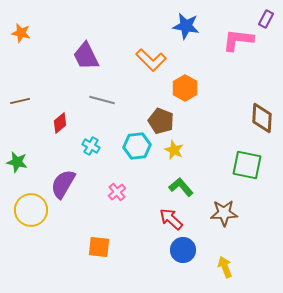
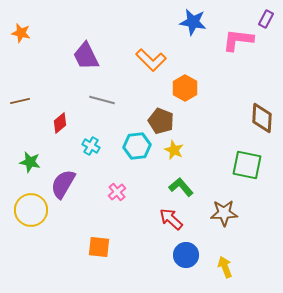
blue star: moved 7 px right, 4 px up
green star: moved 13 px right
blue circle: moved 3 px right, 5 px down
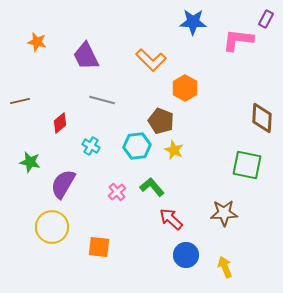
blue star: rotated 8 degrees counterclockwise
orange star: moved 16 px right, 9 px down
green L-shape: moved 29 px left
yellow circle: moved 21 px right, 17 px down
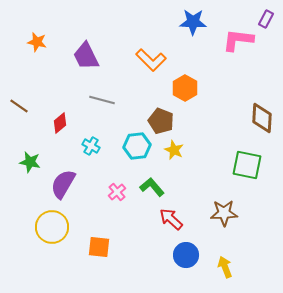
brown line: moved 1 px left, 5 px down; rotated 48 degrees clockwise
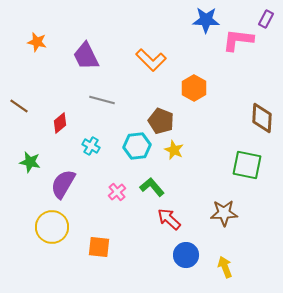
blue star: moved 13 px right, 2 px up
orange hexagon: moved 9 px right
red arrow: moved 2 px left
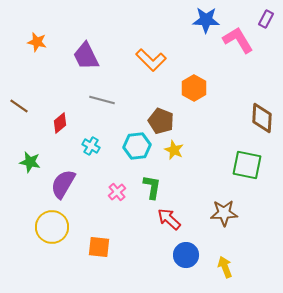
pink L-shape: rotated 52 degrees clockwise
green L-shape: rotated 50 degrees clockwise
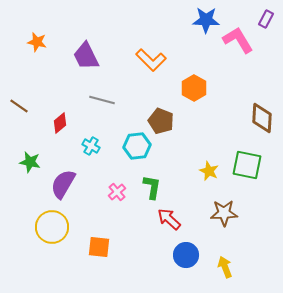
yellow star: moved 35 px right, 21 px down
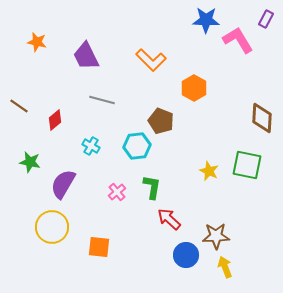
red diamond: moved 5 px left, 3 px up
brown star: moved 8 px left, 23 px down
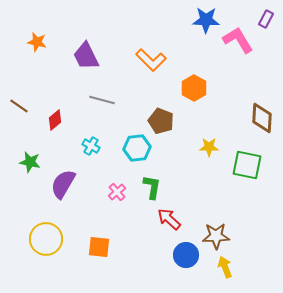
cyan hexagon: moved 2 px down
yellow star: moved 24 px up; rotated 24 degrees counterclockwise
yellow circle: moved 6 px left, 12 px down
